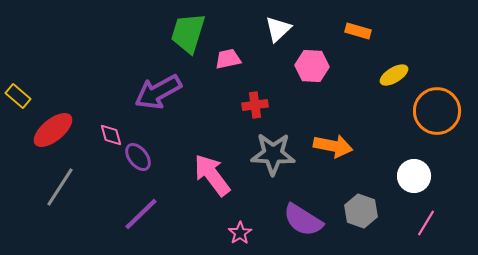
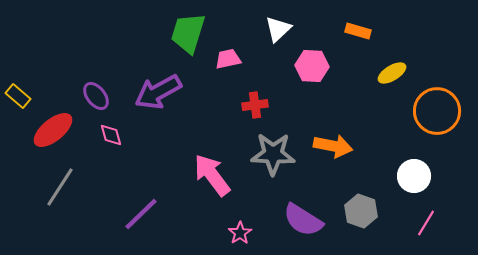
yellow ellipse: moved 2 px left, 2 px up
purple ellipse: moved 42 px left, 61 px up
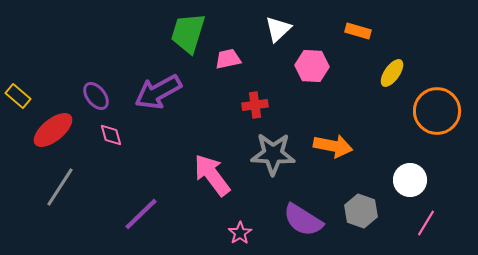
yellow ellipse: rotated 24 degrees counterclockwise
white circle: moved 4 px left, 4 px down
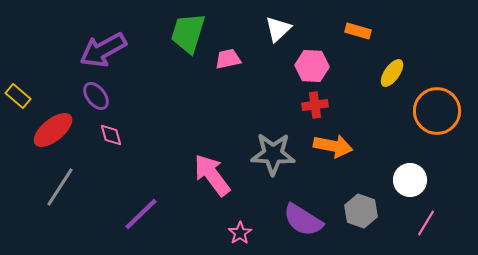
purple arrow: moved 55 px left, 42 px up
red cross: moved 60 px right
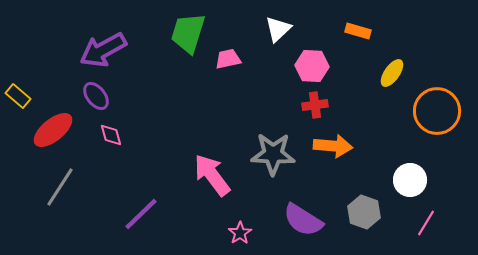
orange arrow: rotated 6 degrees counterclockwise
gray hexagon: moved 3 px right, 1 px down
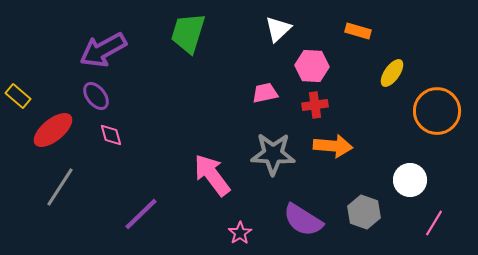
pink trapezoid: moved 37 px right, 34 px down
pink line: moved 8 px right
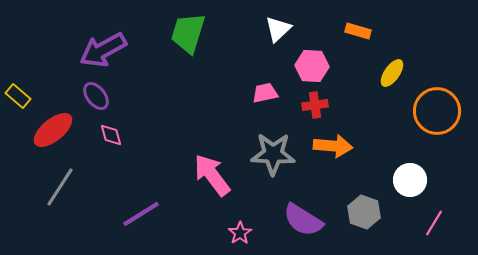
purple line: rotated 12 degrees clockwise
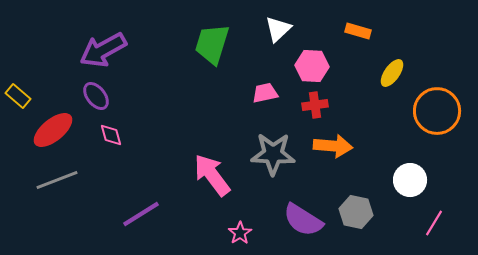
green trapezoid: moved 24 px right, 11 px down
gray line: moved 3 px left, 7 px up; rotated 36 degrees clockwise
gray hexagon: moved 8 px left; rotated 8 degrees counterclockwise
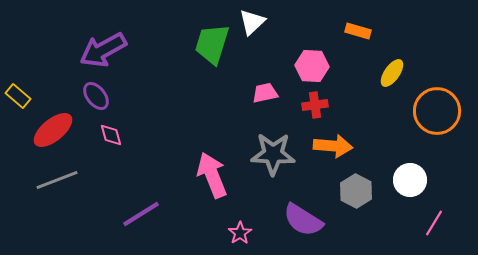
white triangle: moved 26 px left, 7 px up
pink arrow: rotated 15 degrees clockwise
gray hexagon: moved 21 px up; rotated 16 degrees clockwise
